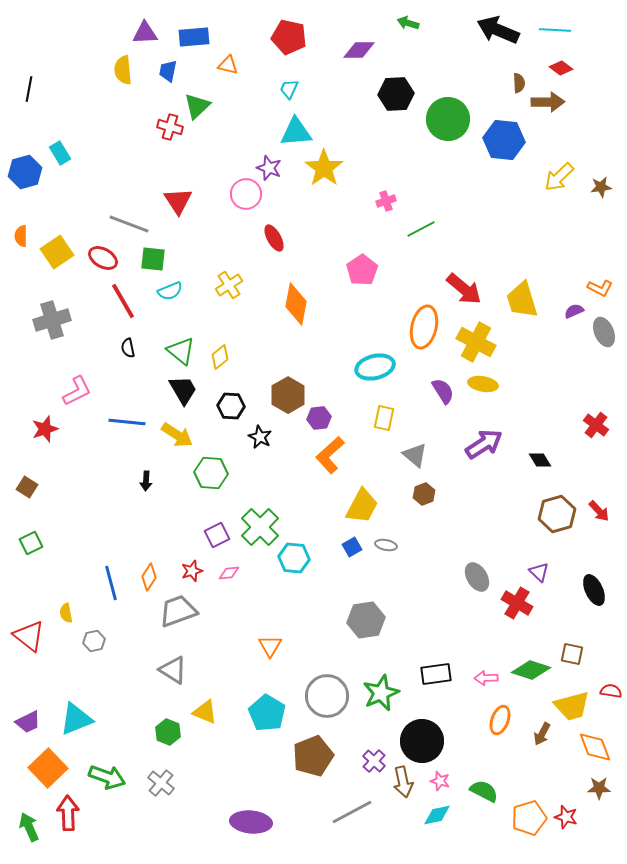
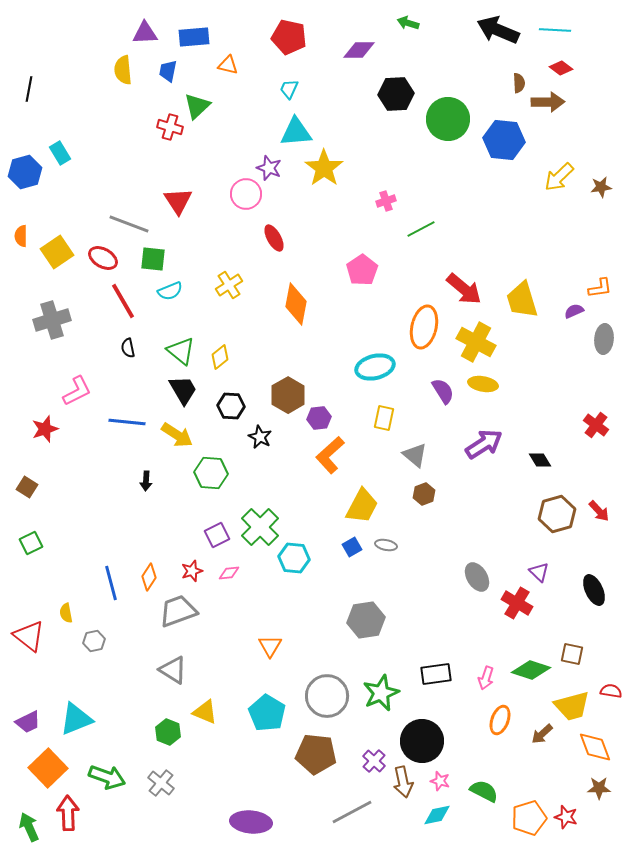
orange L-shape at (600, 288): rotated 35 degrees counterclockwise
gray ellipse at (604, 332): moved 7 px down; rotated 28 degrees clockwise
pink arrow at (486, 678): rotated 70 degrees counterclockwise
brown arrow at (542, 734): rotated 20 degrees clockwise
brown pentagon at (313, 756): moved 3 px right, 2 px up; rotated 27 degrees clockwise
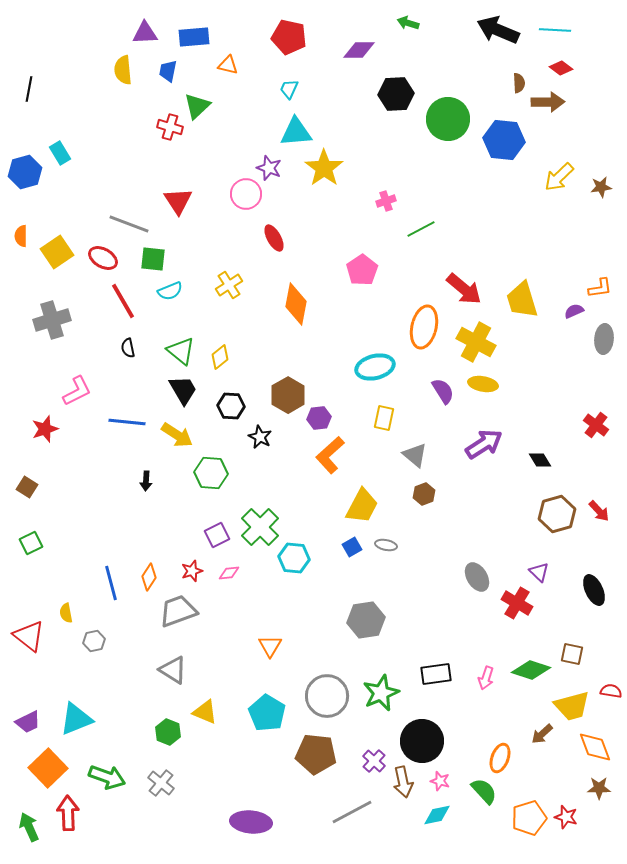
orange ellipse at (500, 720): moved 38 px down
green semicircle at (484, 791): rotated 20 degrees clockwise
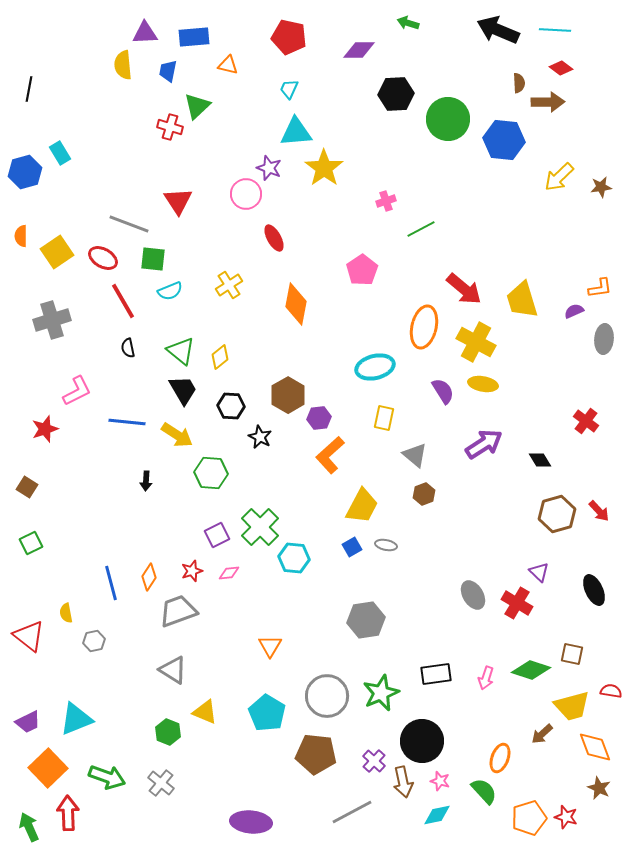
yellow semicircle at (123, 70): moved 5 px up
red cross at (596, 425): moved 10 px left, 4 px up
gray ellipse at (477, 577): moved 4 px left, 18 px down
brown star at (599, 788): rotated 25 degrees clockwise
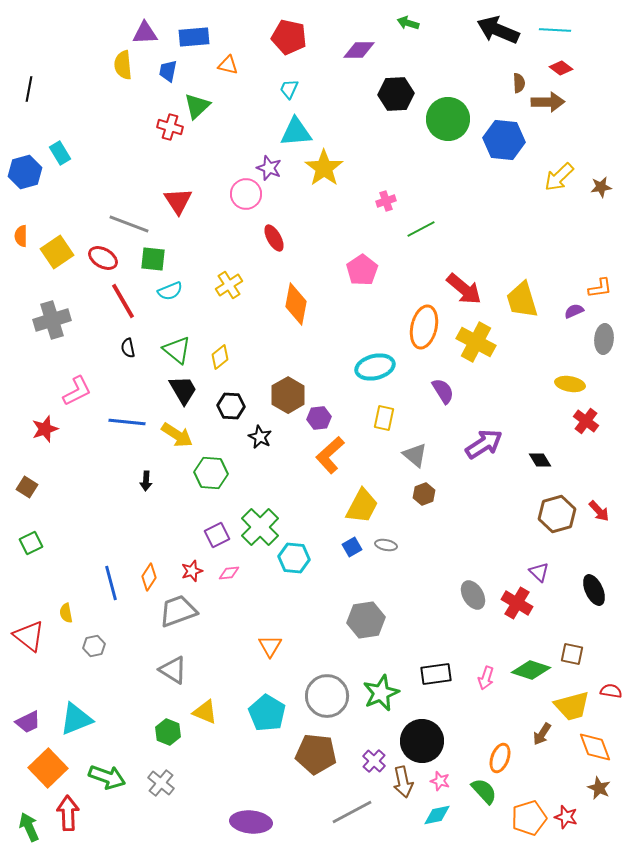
green triangle at (181, 351): moved 4 px left, 1 px up
yellow ellipse at (483, 384): moved 87 px right
gray hexagon at (94, 641): moved 5 px down
brown arrow at (542, 734): rotated 15 degrees counterclockwise
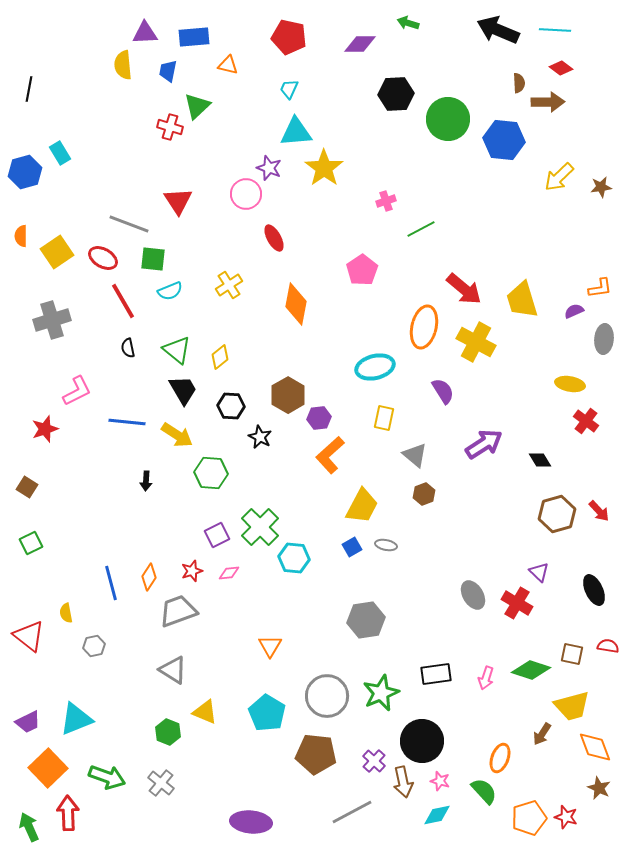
purple diamond at (359, 50): moved 1 px right, 6 px up
red semicircle at (611, 691): moved 3 px left, 45 px up
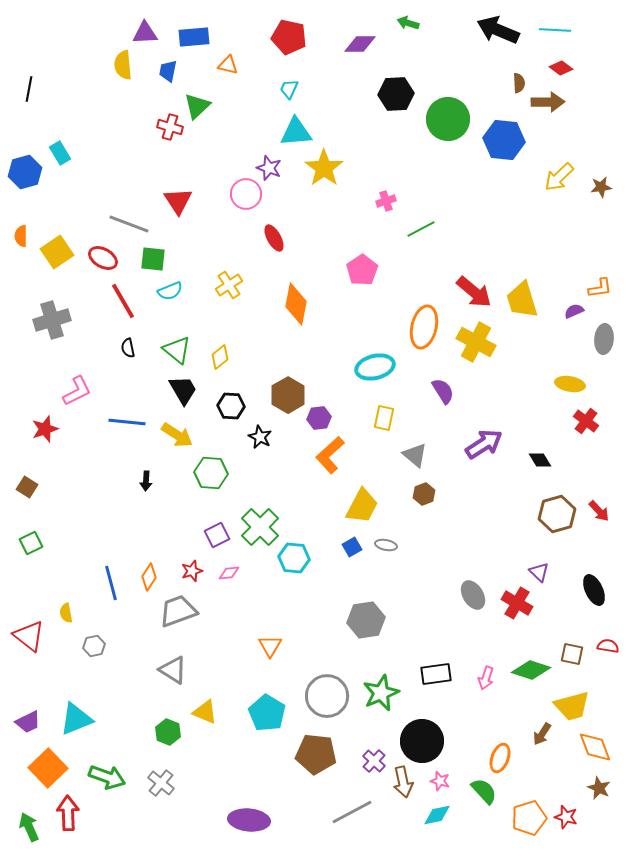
red arrow at (464, 289): moved 10 px right, 3 px down
purple ellipse at (251, 822): moved 2 px left, 2 px up
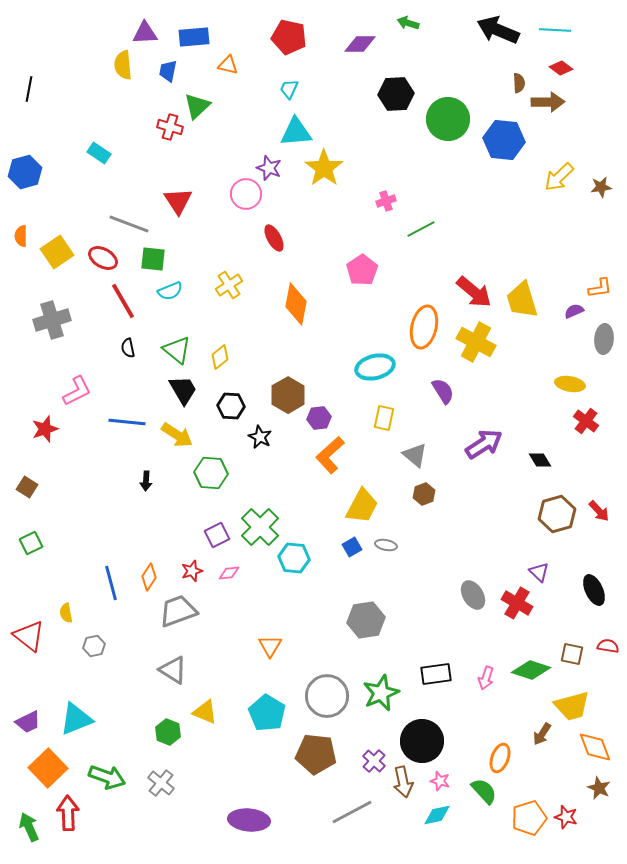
cyan rectangle at (60, 153): moved 39 px right; rotated 25 degrees counterclockwise
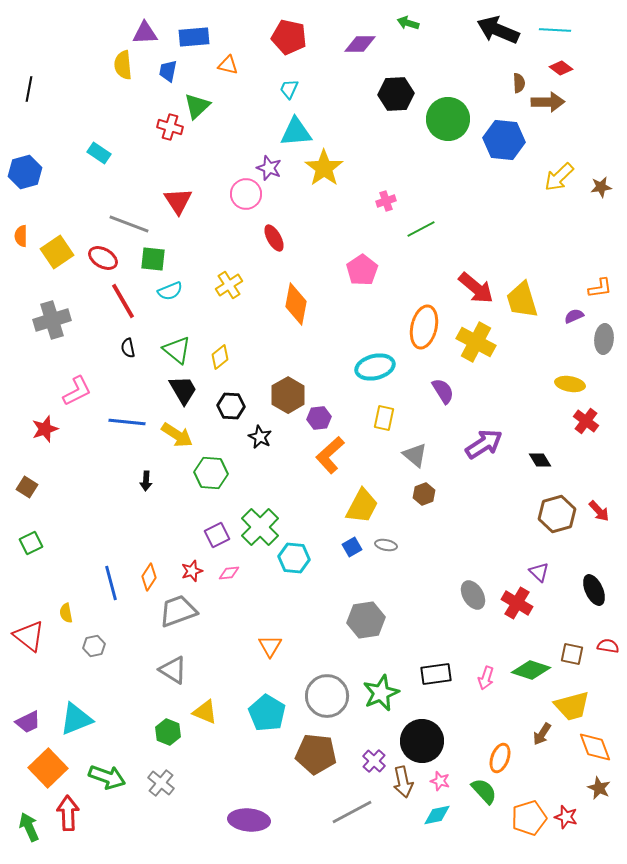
red arrow at (474, 292): moved 2 px right, 4 px up
purple semicircle at (574, 311): moved 5 px down
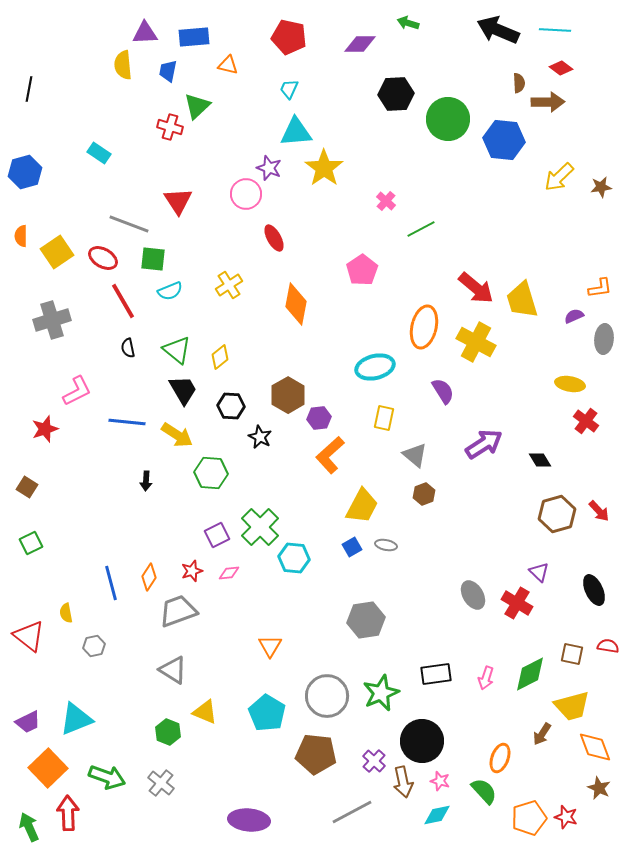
pink cross at (386, 201): rotated 30 degrees counterclockwise
green diamond at (531, 670): moved 1 px left, 4 px down; rotated 45 degrees counterclockwise
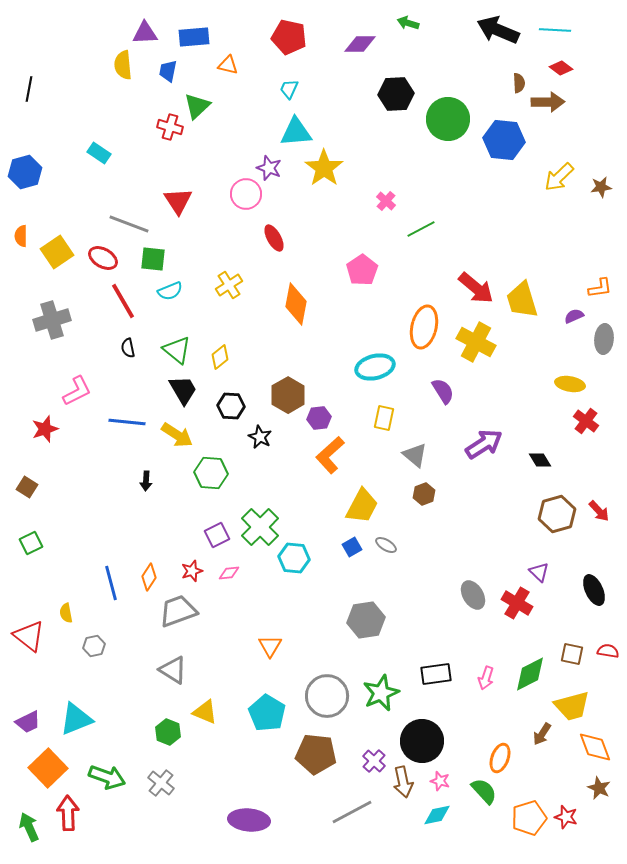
gray ellipse at (386, 545): rotated 20 degrees clockwise
red semicircle at (608, 646): moved 5 px down
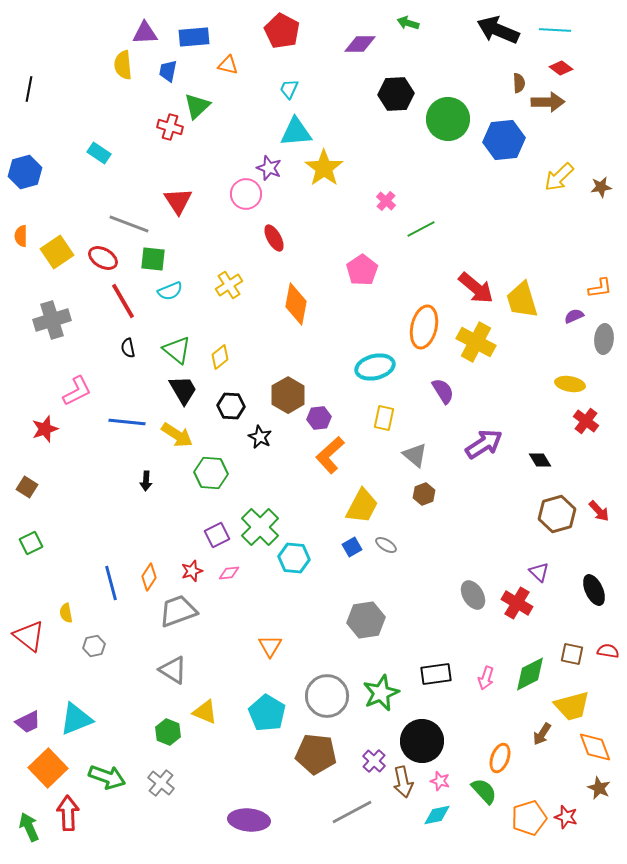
red pentagon at (289, 37): moved 7 px left, 6 px up; rotated 16 degrees clockwise
blue hexagon at (504, 140): rotated 12 degrees counterclockwise
